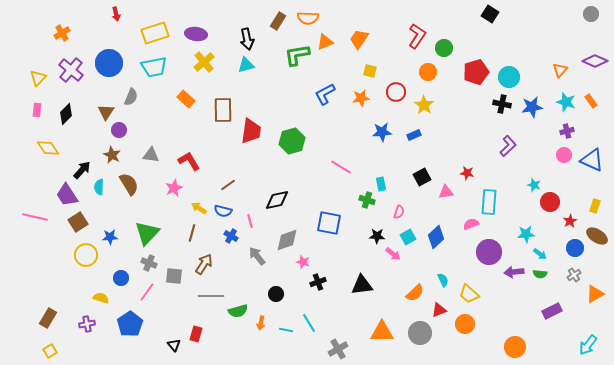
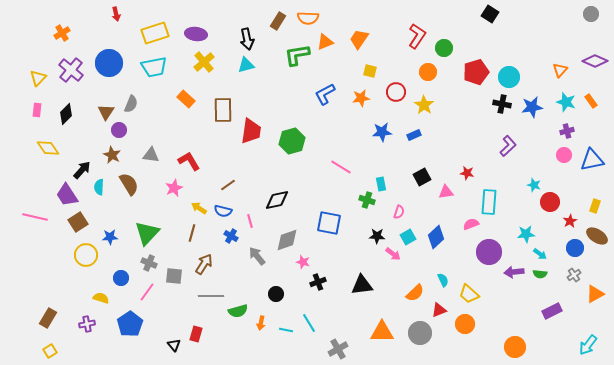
gray semicircle at (131, 97): moved 7 px down
blue triangle at (592, 160): rotated 35 degrees counterclockwise
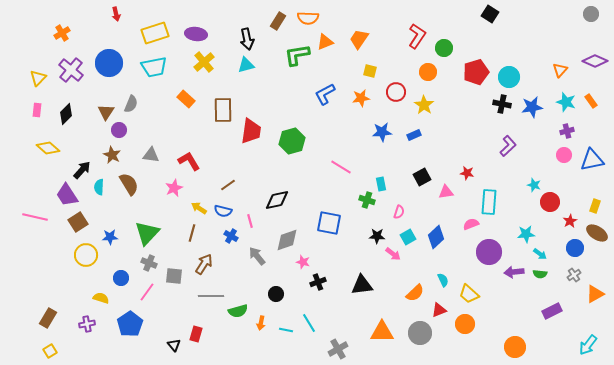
yellow diamond at (48, 148): rotated 15 degrees counterclockwise
brown ellipse at (597, 236): moved 3 px up
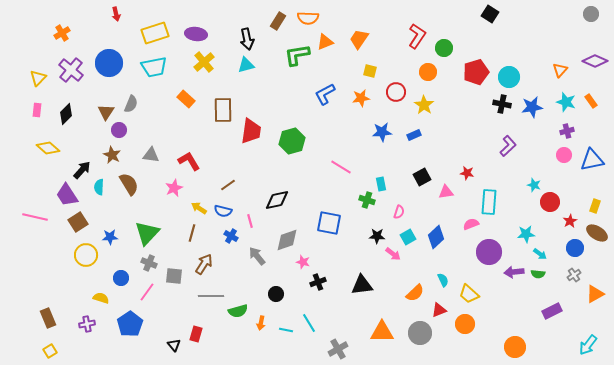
green semicircle at (540, 274): moved 2 px left
brown rectangle at (48, 318): rotated 54 degrees counterclockwise
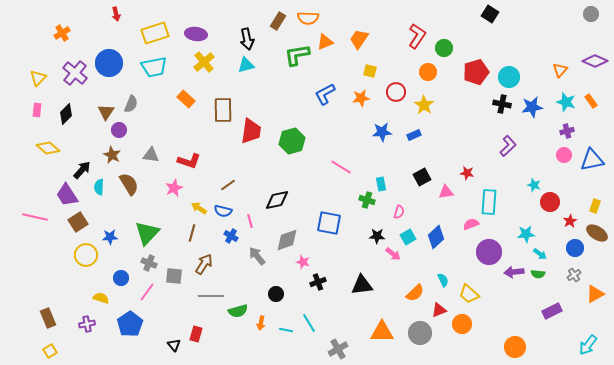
purple cross at (71, 70): moved 4 px right, 3 px down
red L-shape at (189, 161): rotated 140 degrees clockwise
orange circle at (465, 324): moved 3 px left
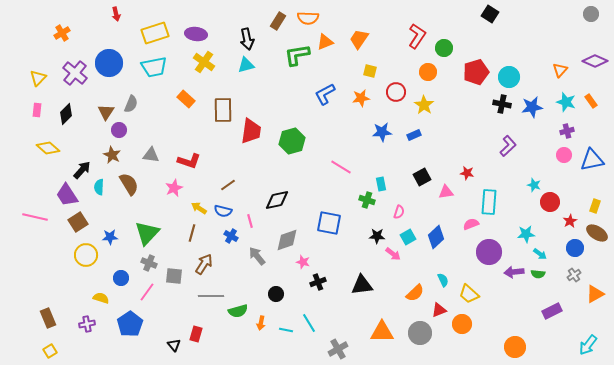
yellow cross at (204, 62): rotated 15 degrees counterclockwise
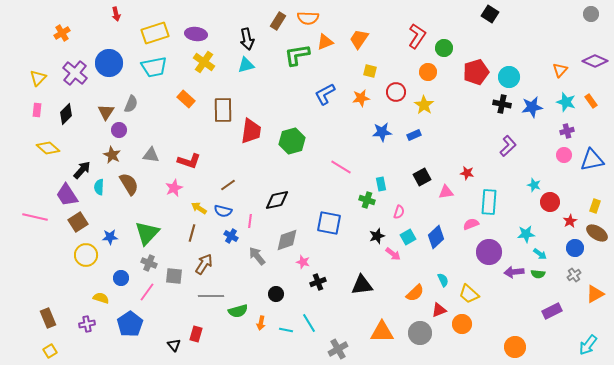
pink line at (250, 221): rotated 24 degrees clockwise
black star at (377, 236): rotated 21 degrees counterclockwise
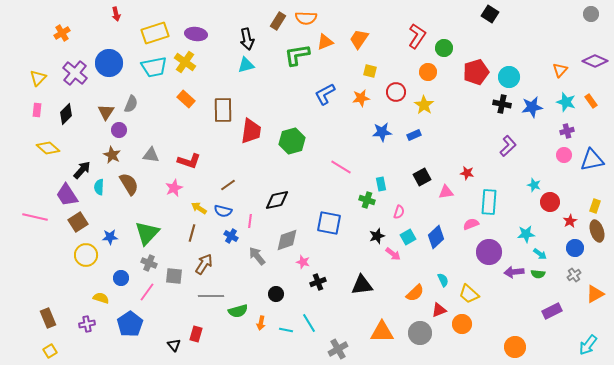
orange semicircle at (308, 18): moved 2 px left
yellow cross at (204, 62): moved 19 px left
brown ellipse at (597, 233): moved 2 px up; rotated 40 degrees clockwise
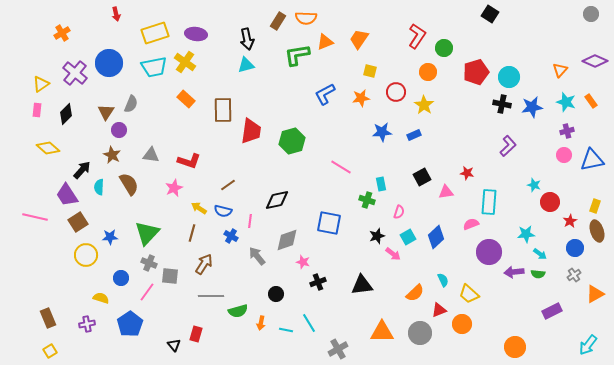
yellow triangle at (38, 78): moved 3 px right, 6 px down; rotated 12 degrees clockwise
gray square at (174, 276): moved 4 px left
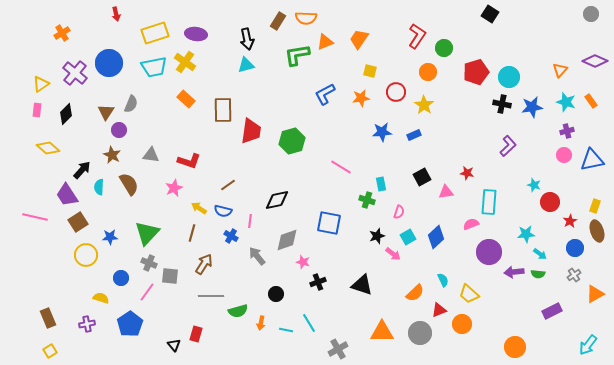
black triangle at (362, 285): rotated 25 degrees clockwise
